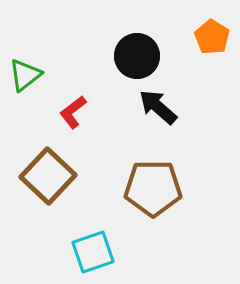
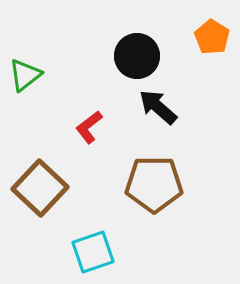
red L-shape: moved 16 px right, 15 px down
brown square: moved 8 px left, 12 px down
brown pentagon: moved 1 px right, 4 px up
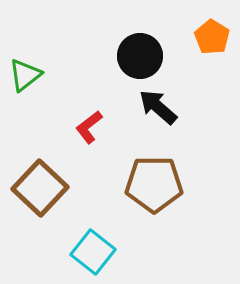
black circle: moved 3 px right
cyan square: rotated 33 degrees counterclockwise
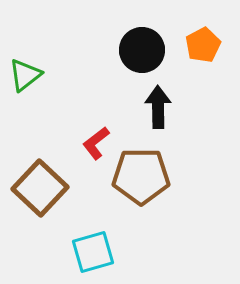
orange pentagon: moved 9 px left, 8 px down; rotated 12 degrees clockwise
black circle: moved 2 px right, 6 px up
black arrow: rotated 48 degrees clockwise
red L-shape: moved 7 px right, 16 px down
brown pentagon: moved 13 px left, 8 px up
cyan square: rotated 36 degrees clockwise
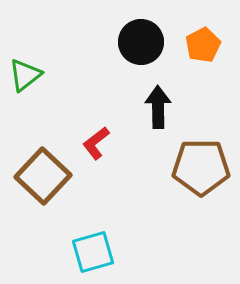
black circle: moved 1 px left, 8 px up
brown pentagon: moved 60 px right, 9 px up
brown square: moved 3 px right, 12 px up
